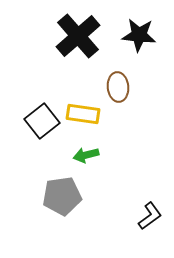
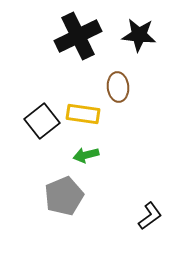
black cross: rotated 15 degrees clockwise
gray pentagon: moved 2 px right; rotated 15 degrees counterclockwise
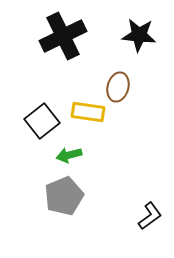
black cross: moved 15 px left
brown ellipse: rotated 20 degrees clockwise
yellow rectangle: moved 5 px right, 2 px up
green arrow: moved 17 px left
